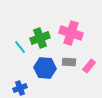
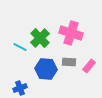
green cross: rotated 24 degrees counterclockwise
cyan line: rotated 24 degrees counterclockwise
blue hexagon: moved 1 px right, 1 px down
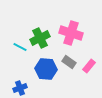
green cross: rotated 18 degrees clockwise
gray rectangle: rotated 32 degrees clockwise
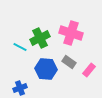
pink rectangle: moved 4 px down
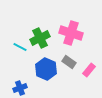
blue hexagon: rotated 20 degrees clockwise
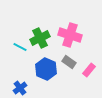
pink cross: moved 1 px left, 2 px down
blue cross: rotated 16 degrees counterclockwise
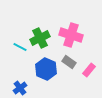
pink cross: moved 1 px right
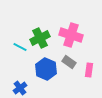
pink rectangle: rotated 32 degrees counterclockwise
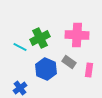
pink cross: moved 6 px right; rotated 15 degrees counterclockwise
